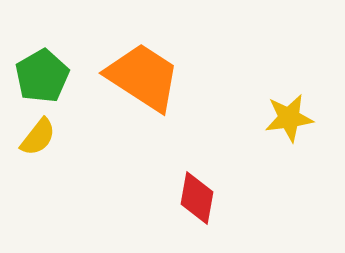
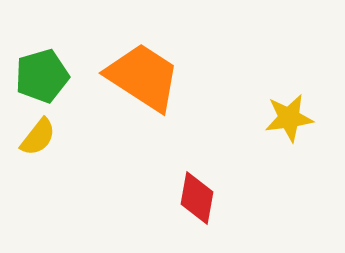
green pentagon: rotated 14 degrees clockwise
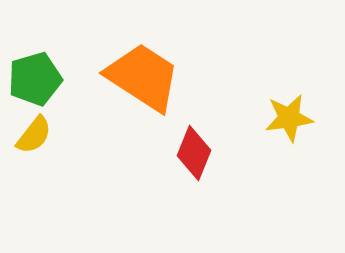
green pentagon: moved 7 px left, 3 px down
yellow semicircle: moved 4 px left, 2 px up
red diamond: moved 3 px left, 45 px up; rotated 12 degrees clockwise
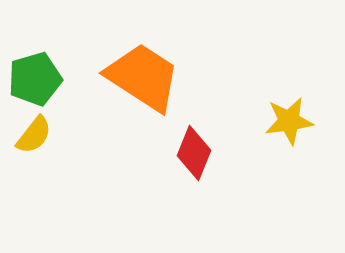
yellow star: moved 3 px down
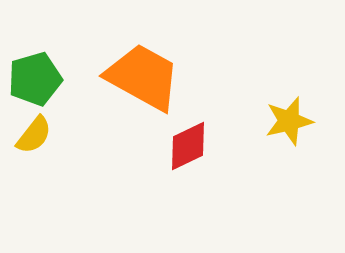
orange trapezoid: rotated 4 degrees counterclockwise
yellow star: rotated 6 degrees counterclockwise
red diamond: moved 6 px left, 7 px up; rotated 42 degrees clockwise
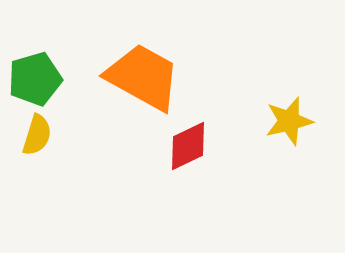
yellow semicircle: moved 3 px right; rotated 21 degrees counterclockwise
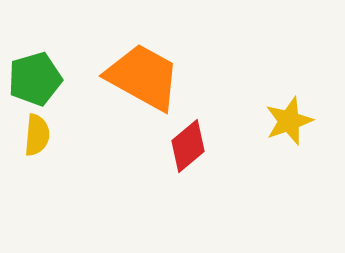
yellow star: rotated 6 degrees counterclockwise
yellow semicircle: rotated 12 degrees counterclockwise
red diamond: rotated 14 degrees counterclockwise
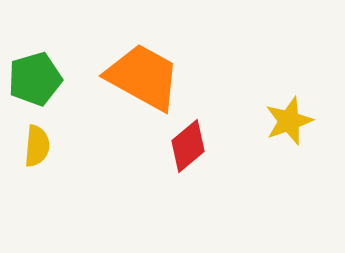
yellow semicircle: moved 11 px down
